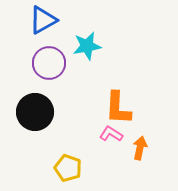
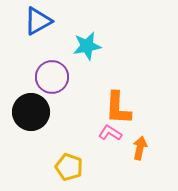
blue triangle: moved 5 px left, 1 px down
purple circle: moved 3 px right, 14 px down
black circle: moved 4 px left
pink L-shape: moved 1 px left, 1 px up
yellow pentagon: moved 1 px right, 1 px up
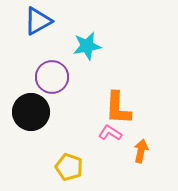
orange arrow: moved 1 px right, 3 px down
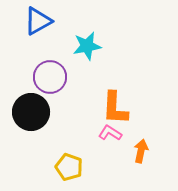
purple circle: moved 2 px left
orange L-shape: moved 3 px left
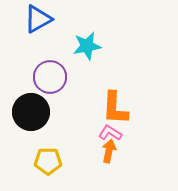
blue triangle: moved 2 px up
orange arrow: moved 32 px left
yellow pentagon: moved 21 px left, 6 px up; rotated 20 degrees counterclockwise
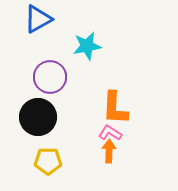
black circle: moved 7 px right, 5 px down
orange arrow: rotated 10 degrees counterclockwise
